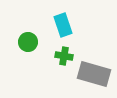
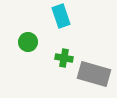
cyan rectangle: moved 2 px left, 9 px up
green cross: moved 2 px down
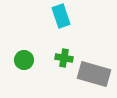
green circle: moved 4 px left, 18 px down
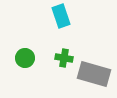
green circle: moved 1 px right, 2 px up
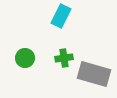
cyan rectangle: rotated 45 degrees clockwise
green cross: rotated 18 degrees counterclockwise
